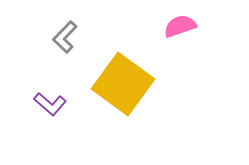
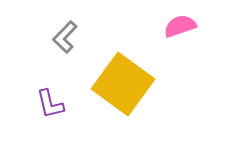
purple L-shape: rotated 36 degrees clockwise
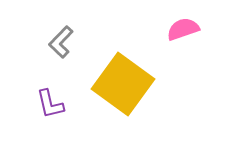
pink semicircle: moved 3 px right, 3 px down
gray L-shape: moved 4 px left, 5 px down
